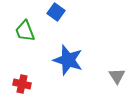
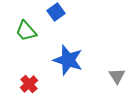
blue square: rotated 18 degrees clockwise
green trapezoid: moved 1 px right; rotated 20 degrees counterclockwise
red cross: moved 7 px right; rotated 36 degrees clockwise
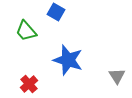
blue square: rotated 24 degrees counterclockwise
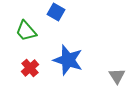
red cross: moved 1 px right, 16 px up
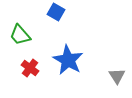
green trapezoid: moved 6 px left, 4 px down
blue star: rotated 12 degrees clockwise
red cross: rotated 12 degrees counterclockwise
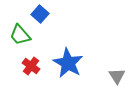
blue square: moved 16 px left, 2 px down; rotated 12 degrees clockwise
blue star: moved 3 px down
red cross: moved 1 px right, 2 px up
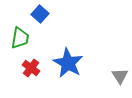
green trapezoid: moved 3 px down; rotated 130 degrees counterclockwise
red cross: moved 2 px down
gray triangle: moved 3 px right
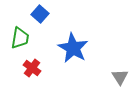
blue star: moved 5 px right, 15 px up
red cross: moved 1 px right
gray triangle: moved 1 px down
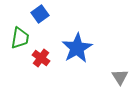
blue square: rotated 12 degrees clockwise
blue star: moved 4 px right; rotated 12 degrees clockwise
red cross: moved 9 px right, 10 px up
